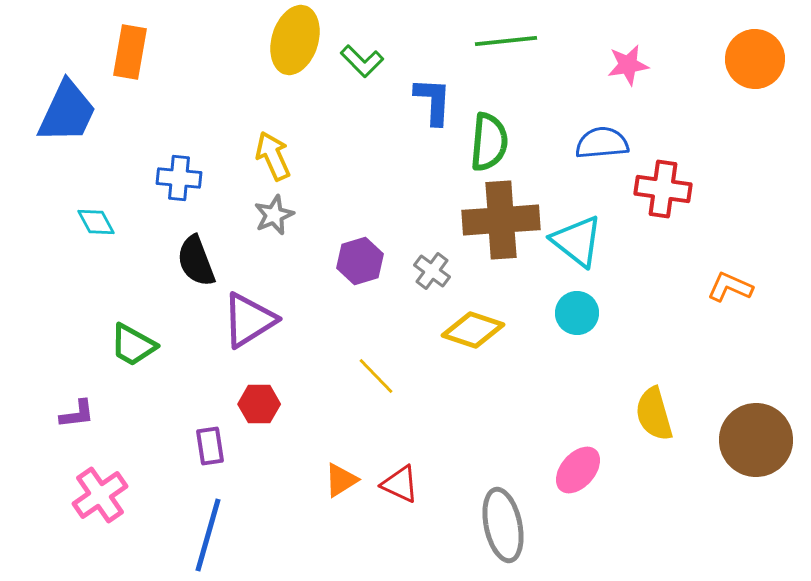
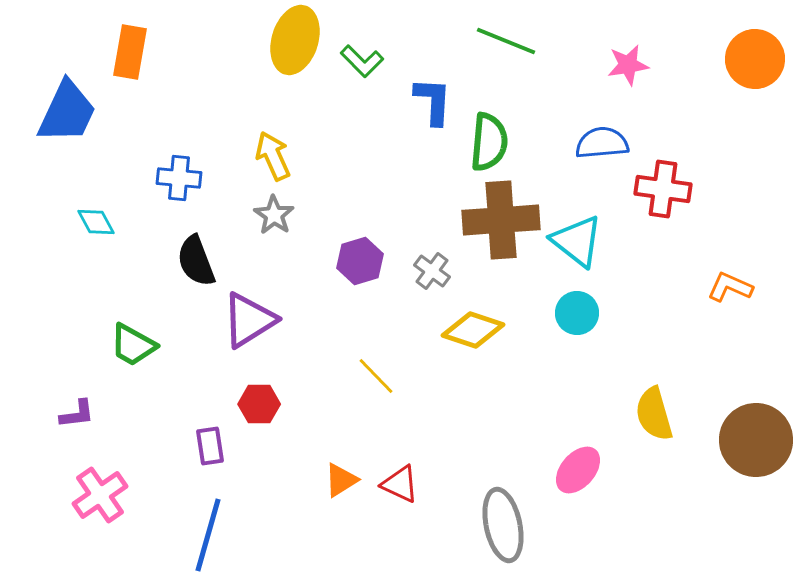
green line: rotated 28 degrees clockwise
gray star: rotated 15 degrees counterclockwise
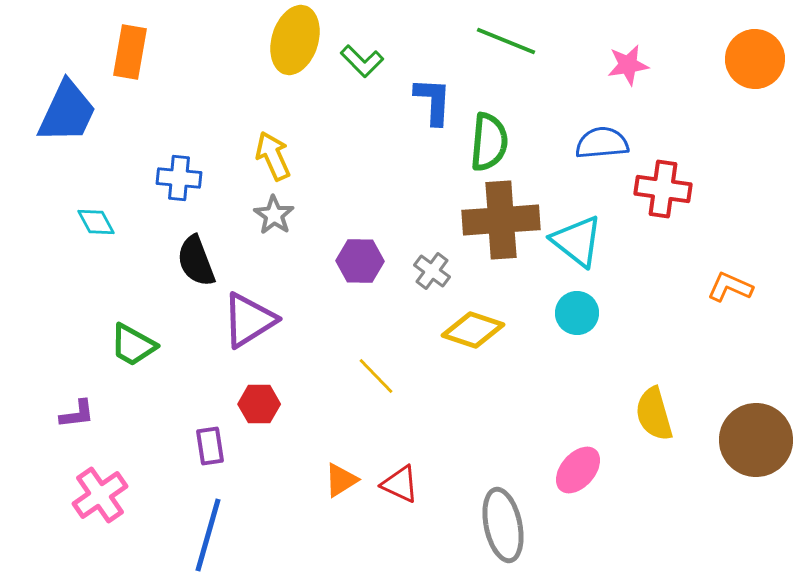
purple hexagon: rotated 18 degrees clockwise
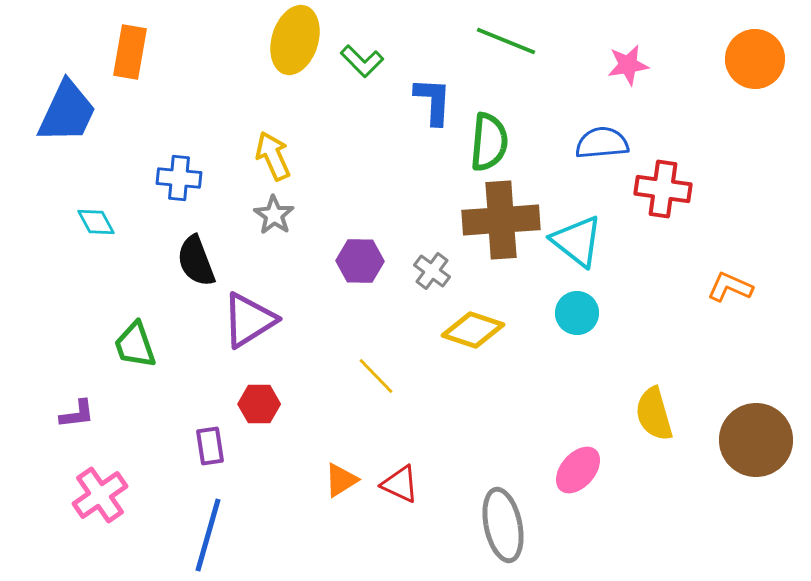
green trapezoid: moved 2 px right; rotated 42 degrees clockwise
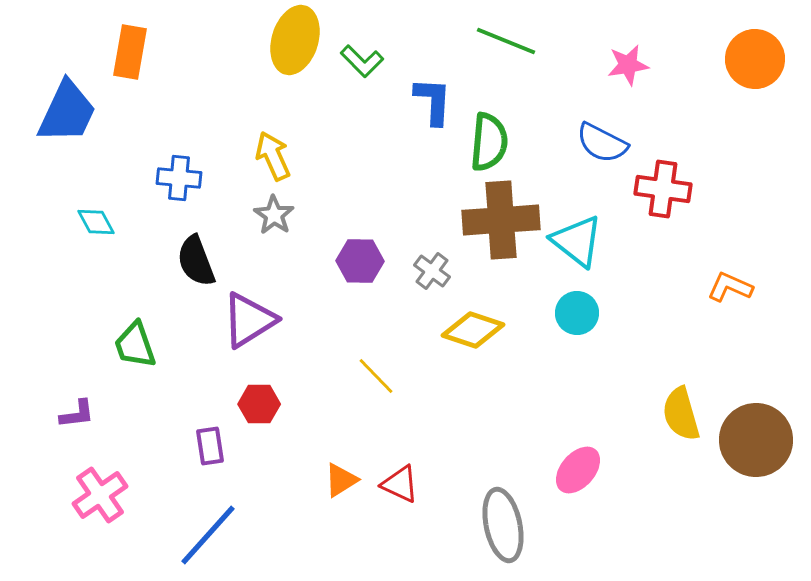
blue semicircle: rotated 148 degrees counterclockwise
yellow semicircle: moved 27 px right
blue line: rotated 26 degrees clockwise
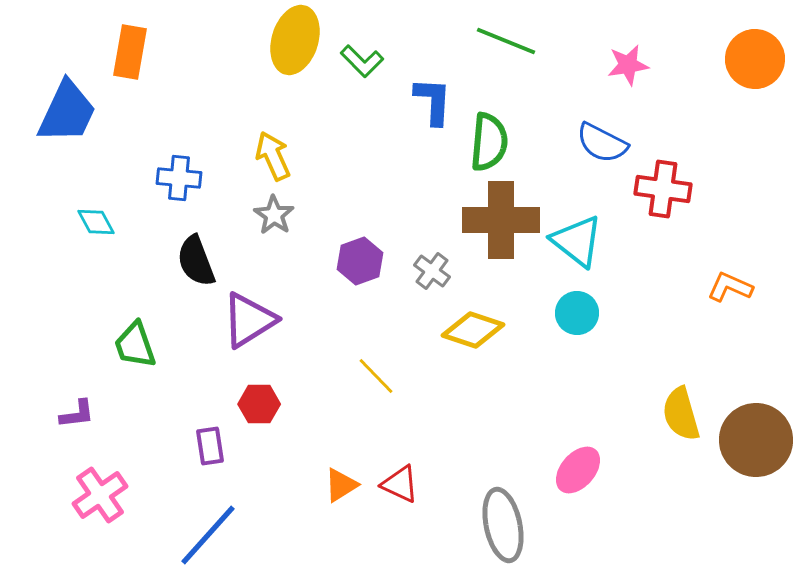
brown cross: rotated 4 degrees clockwise
purple hexagon: rotated 21 degrees counterclockwise
orange triangle: moved 5 px down
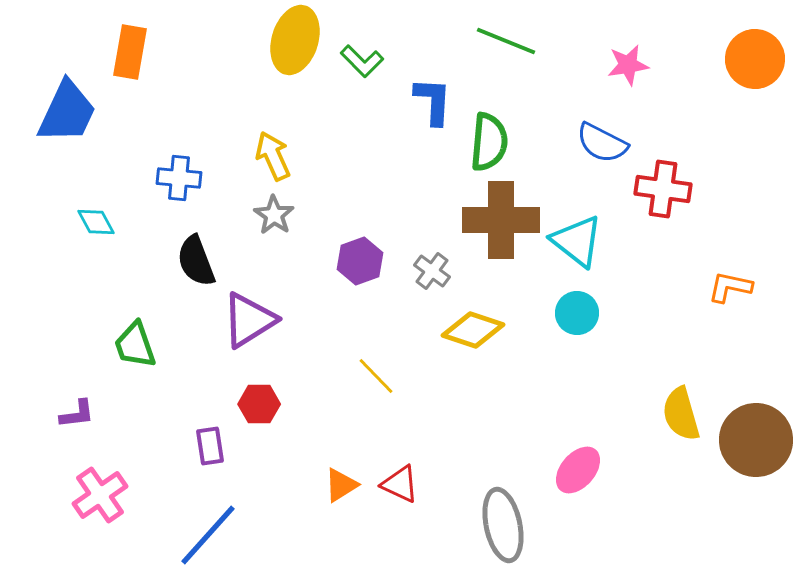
orange L-shape: rotated 12 degrees counterclockwise
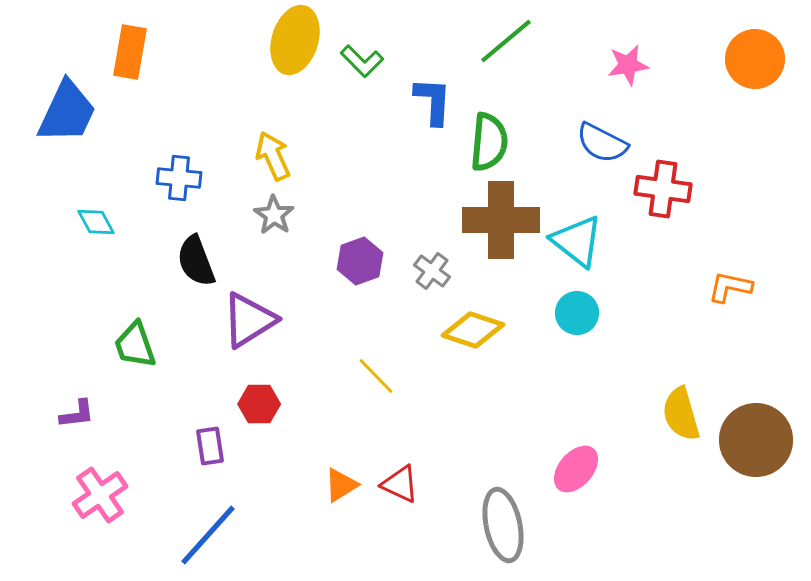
green line: rotated 62 degrees counterclockwise
pink ellipse: moved 2 px left, 1 px up
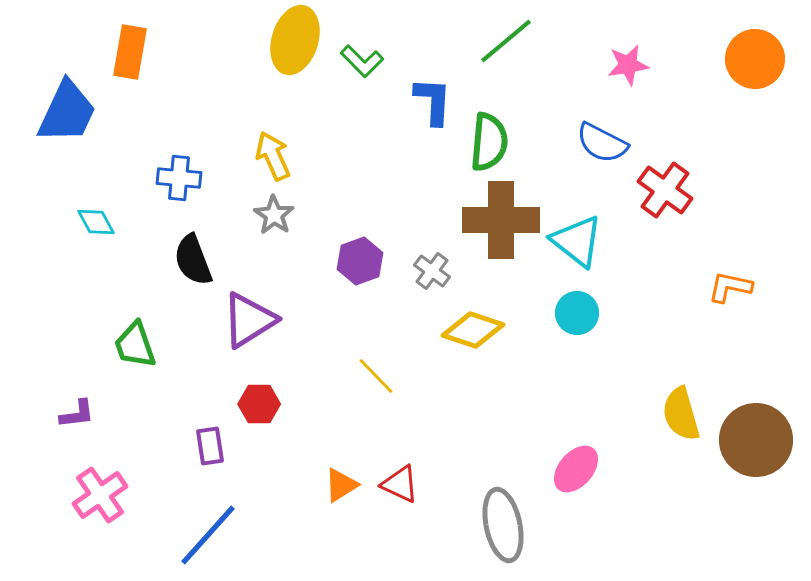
red cross: moved 2 px right, 1 px down; rotated 28 degrees clockwise
black semicircle: moved 3 px left, 1 px up
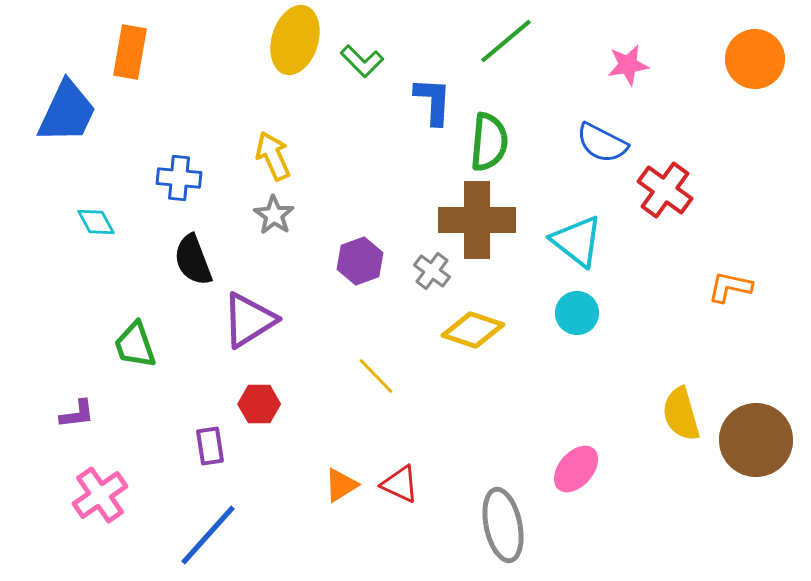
brown cross: moved 24 px left
